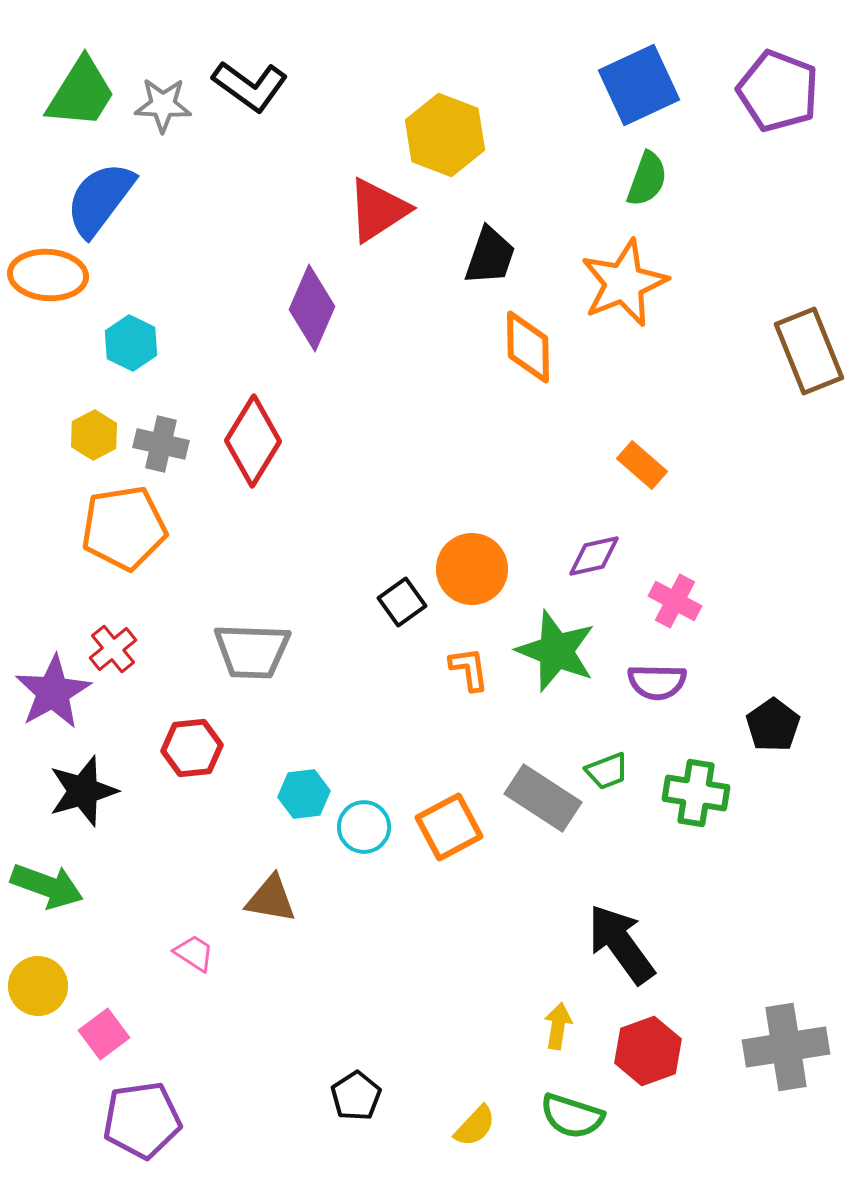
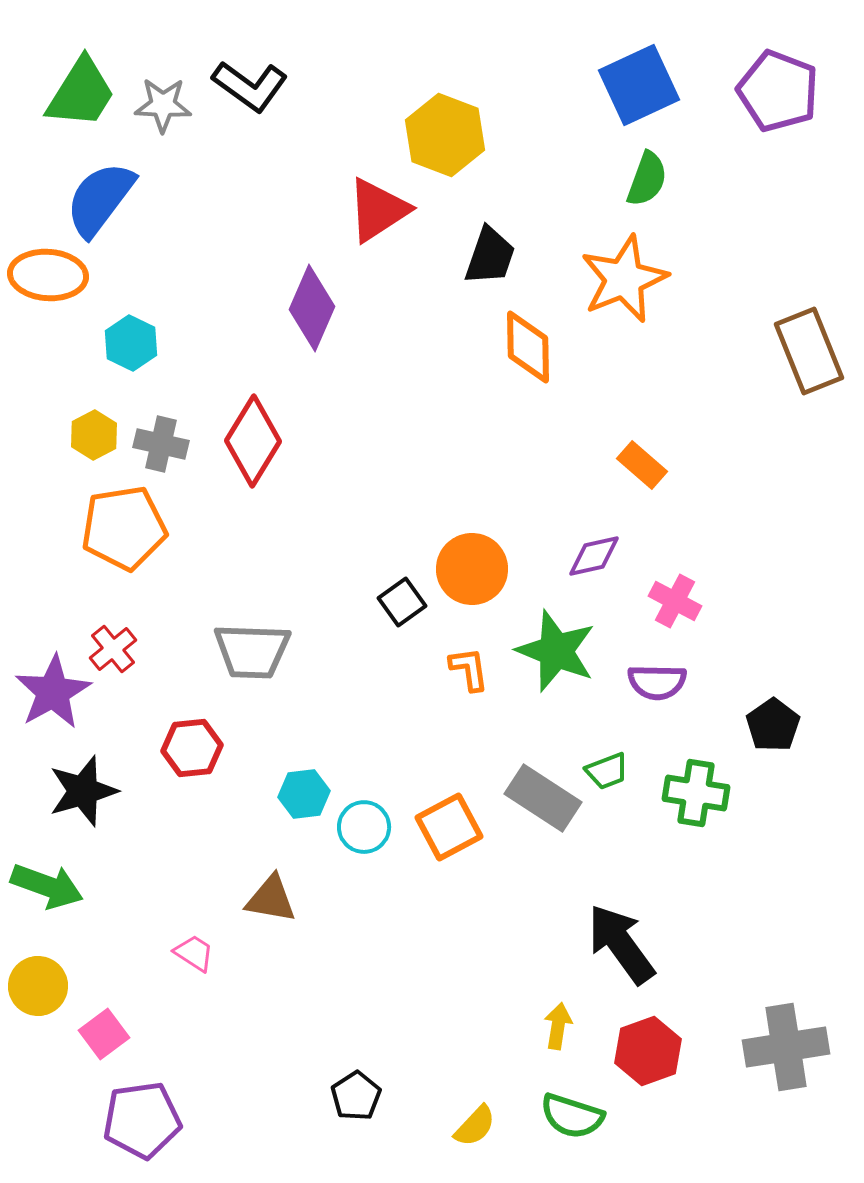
orange star at (624, 283): moved 4 px up
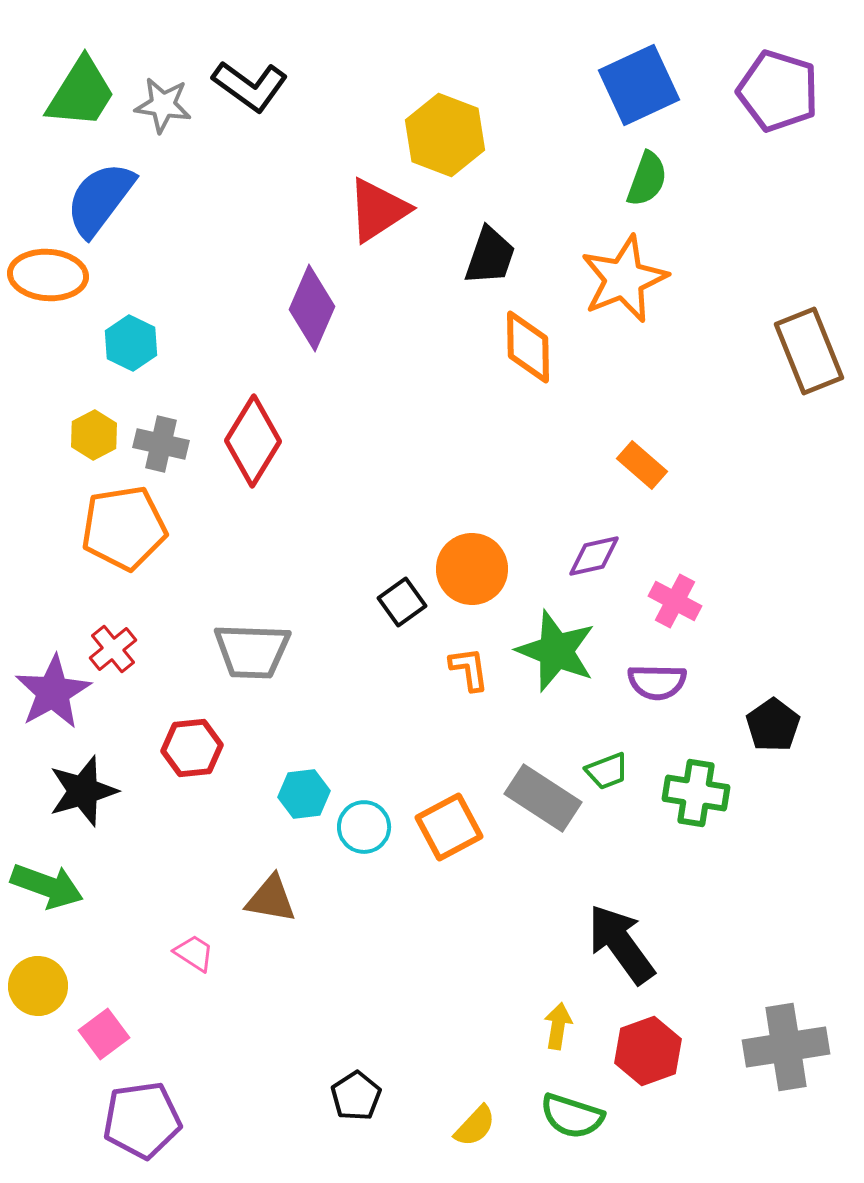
purple pentagon at (778, 91): rotated 4 degrees counterclockwise
gray star at (163, 105): rotated 6 degrees clockwise
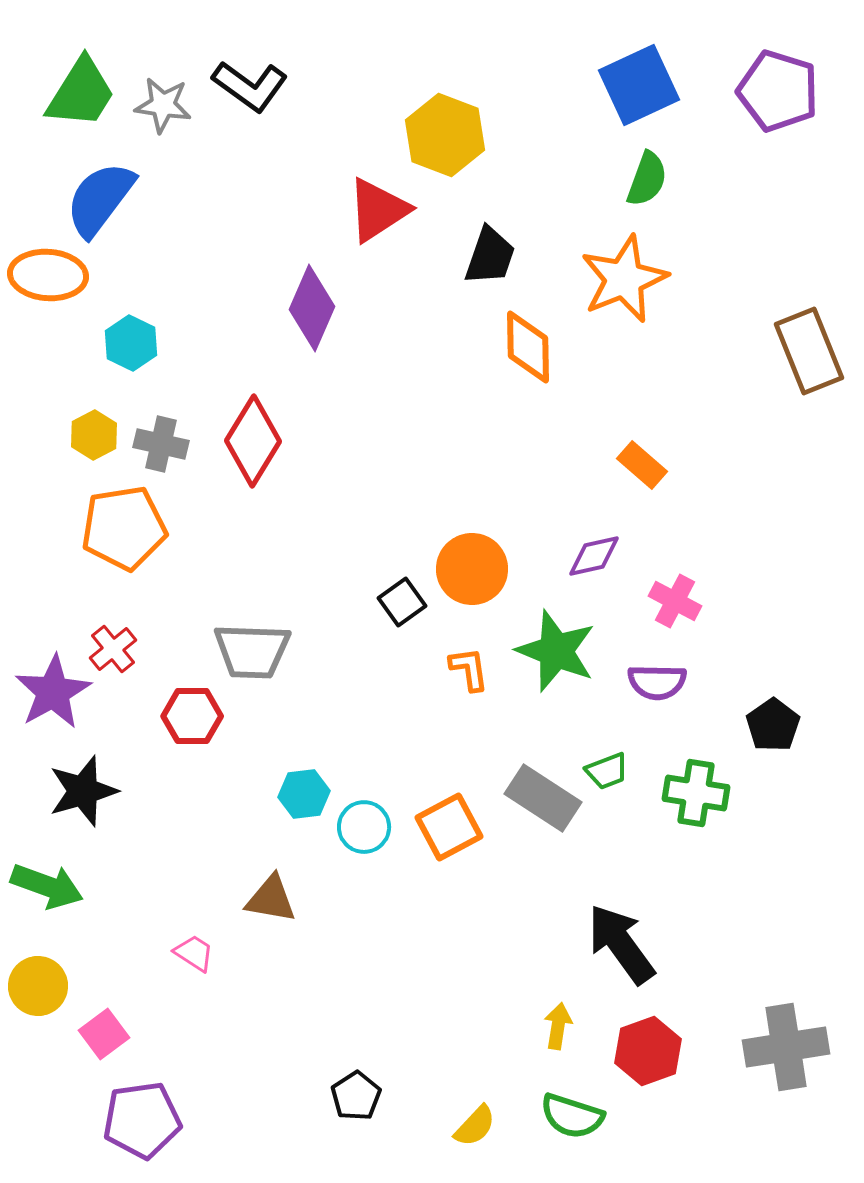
red hexagon at (192, 748): moved 32 px up; rotated 6 degrees clockwise
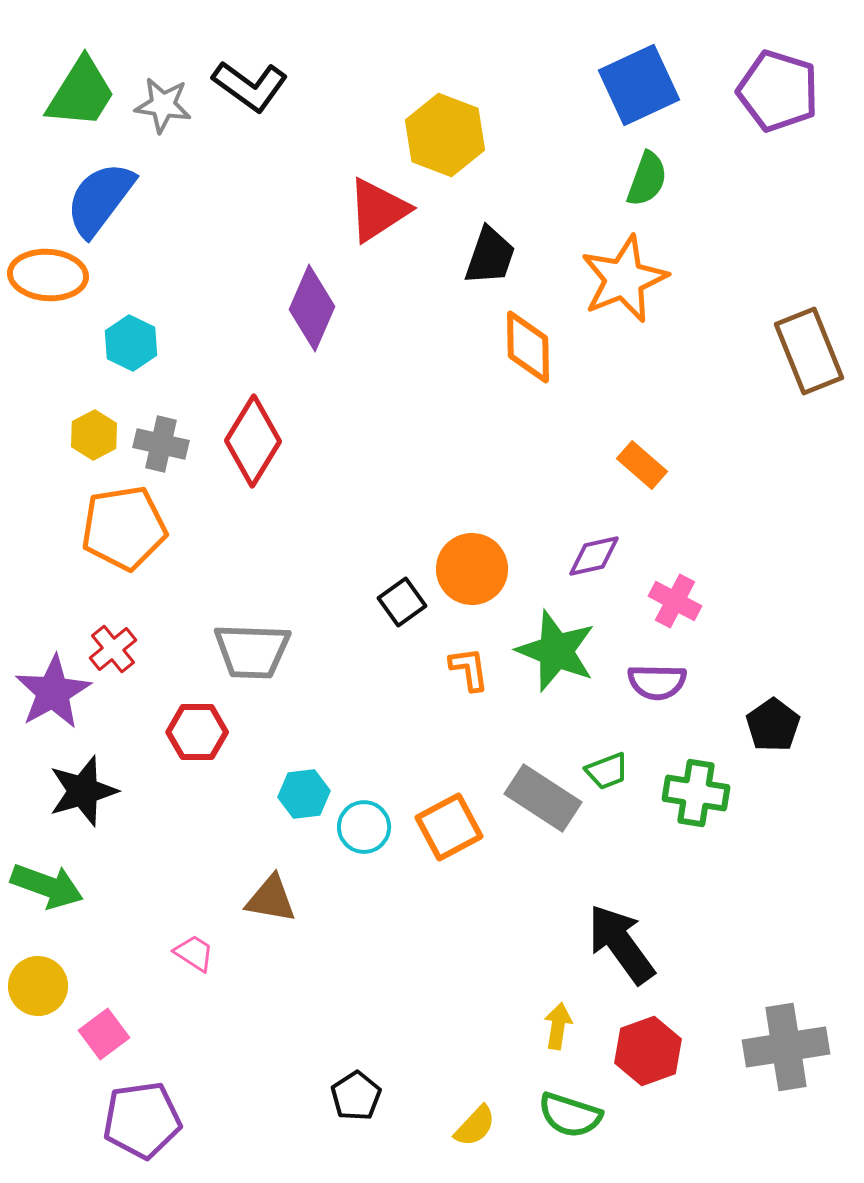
red hexagon at (192, 716): moved 5 px right, 16 px down
green semicircle at (572, 1116): moved 2 px left, 1 px up
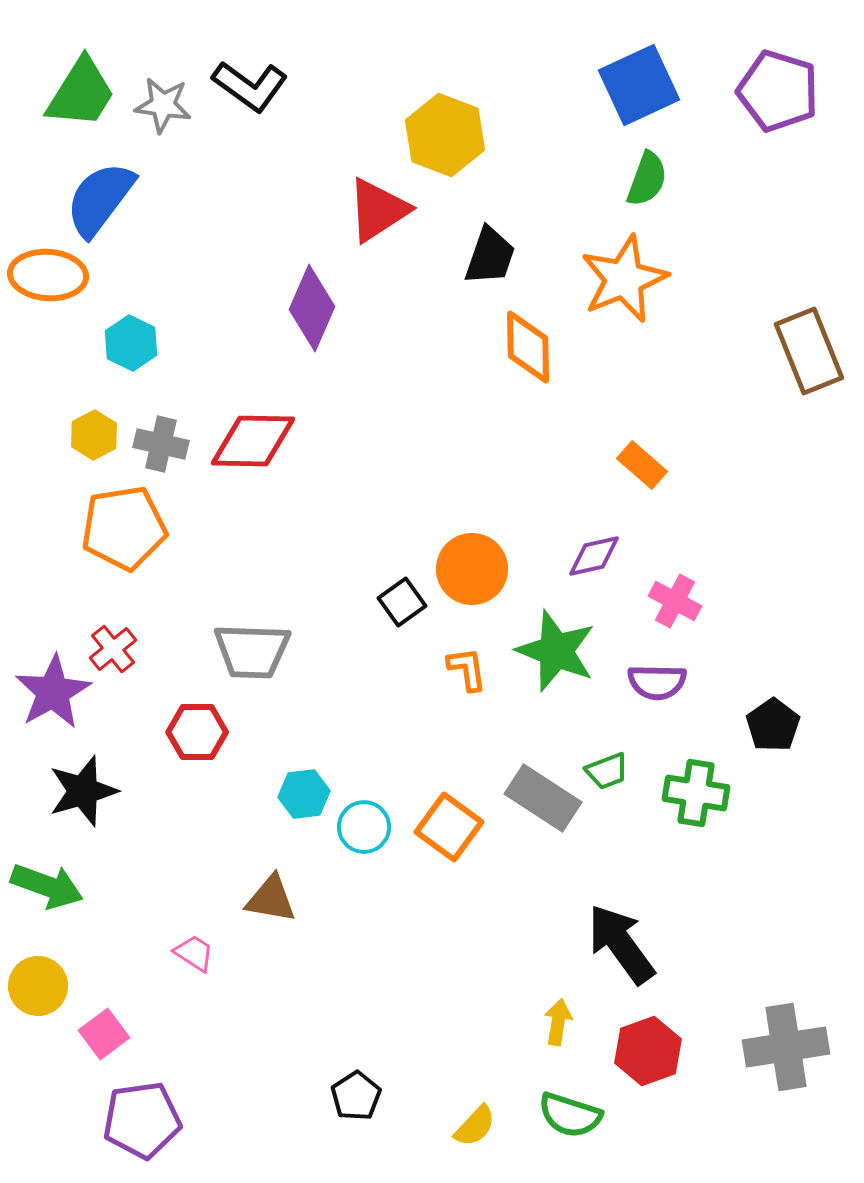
red diamond at (253, 441): rotated 60 degrees clockwise
orange L-shape at (469, 669): moved 2 px left
orange square at (449, 827): rotated 26 degrees counterclockwise
yellow arrow at (558, 1026): moved 4 px up
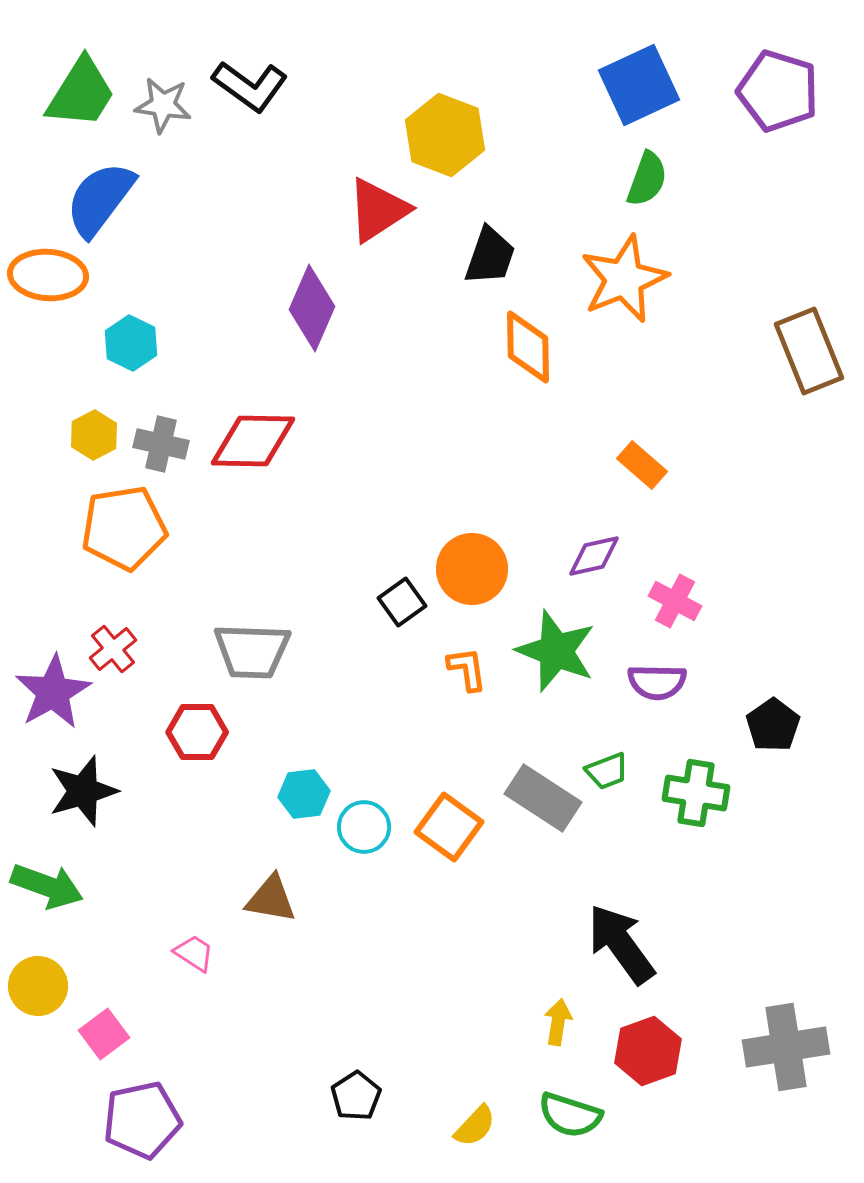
purple pentagon at (142, 1120): rotated 4 degrees counterclockwise
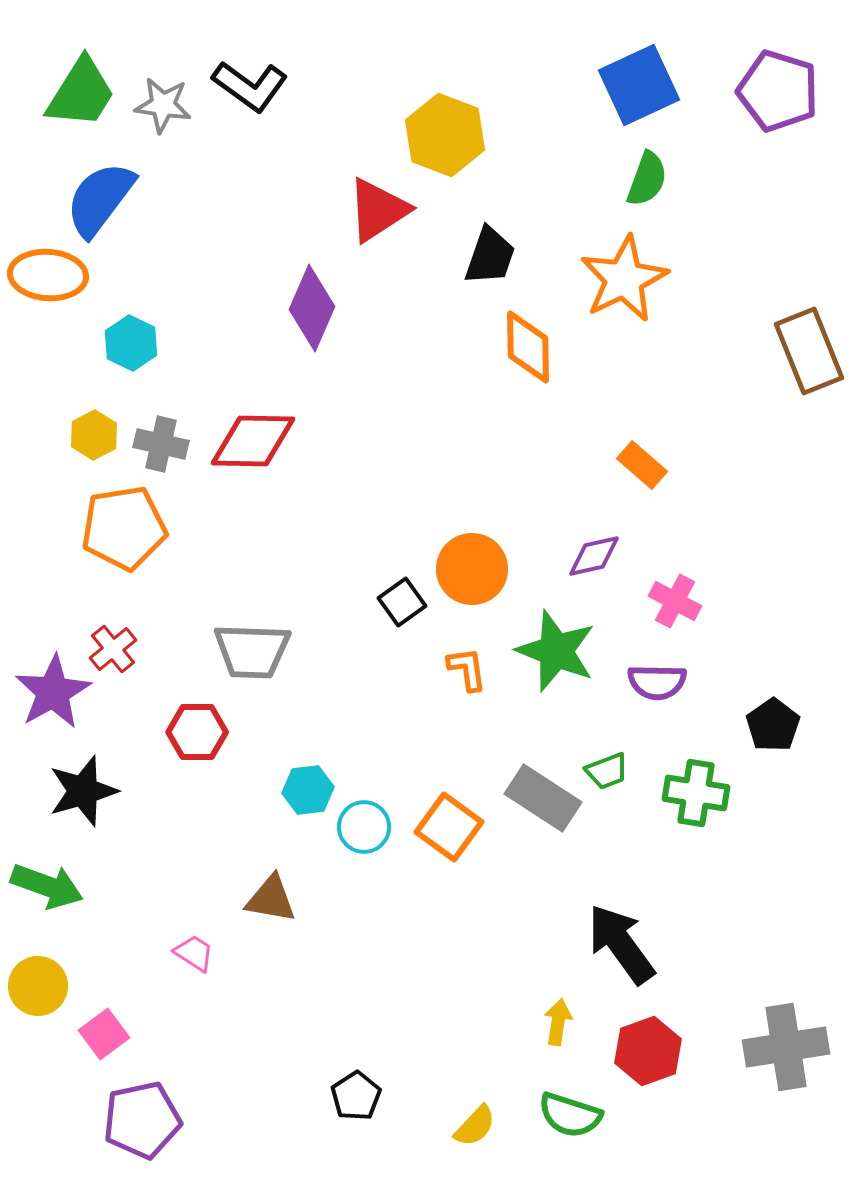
orange star at (624, 279): rotated 4 degrees counterclockwise
cyan hexagon at (304, 794): moved 4 px right, 4 px up
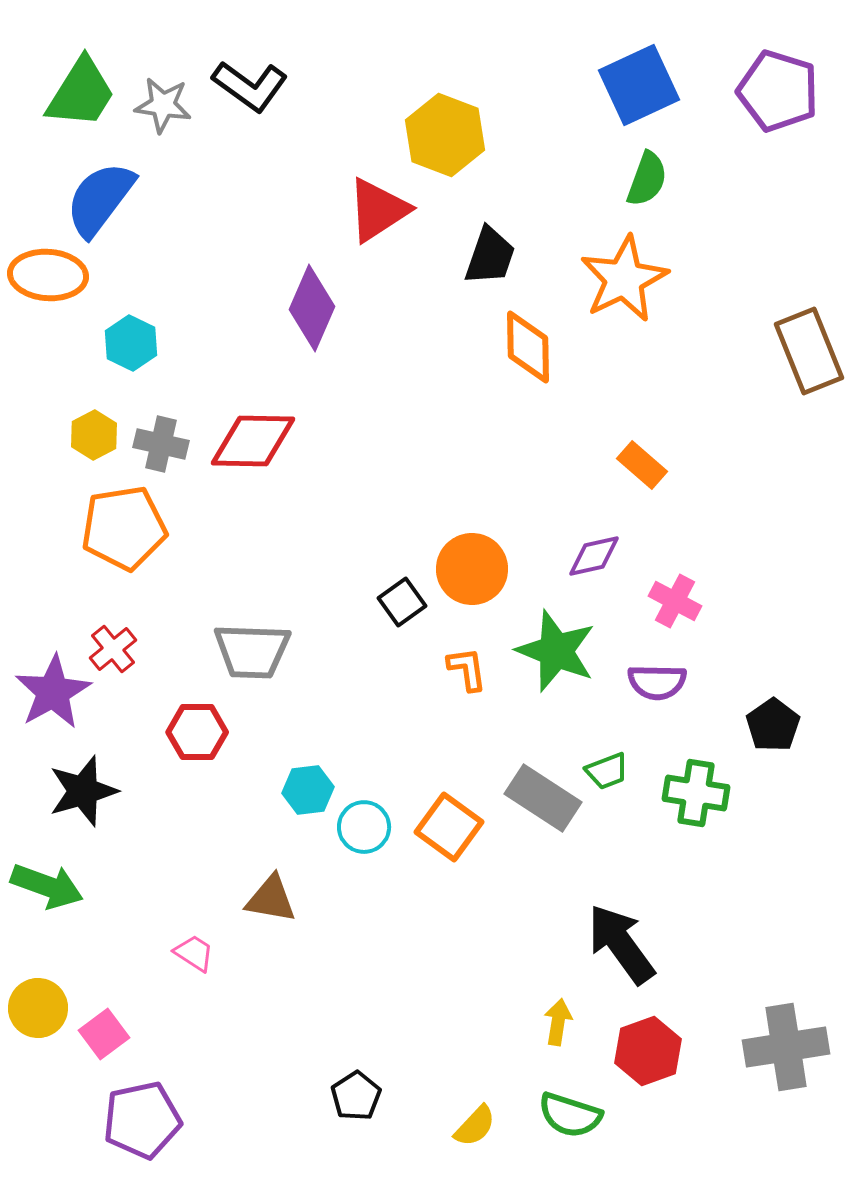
yellow circle at (38, 986): moved 22 px down
